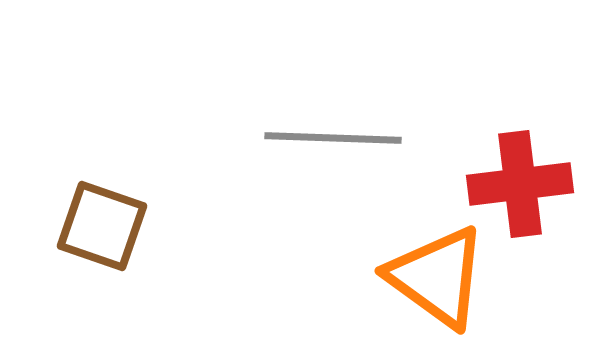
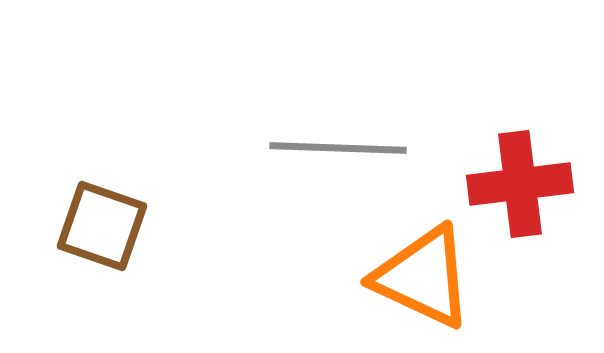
gray line: moved 5 px right, 10 px down
orange triangle: moved 14 px left; rotated 11 degrees counterclockwise
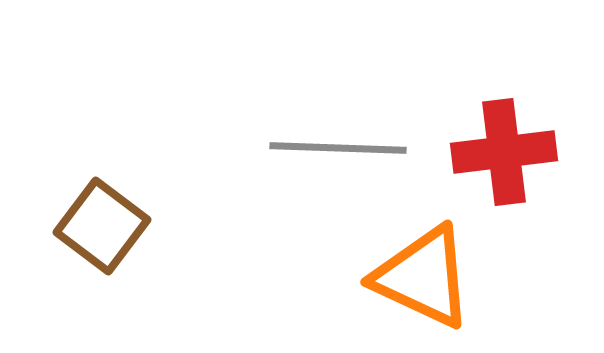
red cross: moved 16 px left, 32 px up
brown square: rotated 18 degrees clockwise
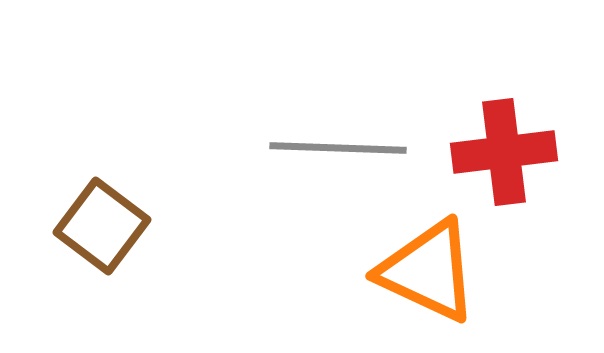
orange triangle: moved 5 px right, 6 px up
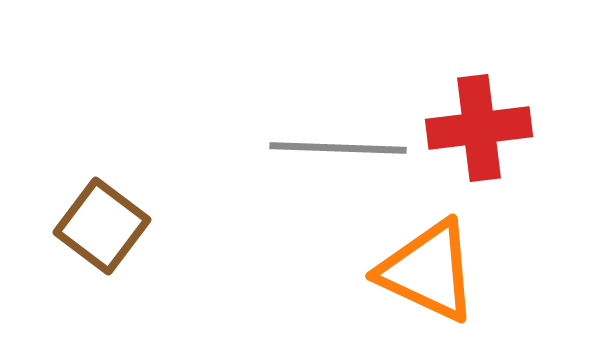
red cross: moved 25 px left, 24 px up
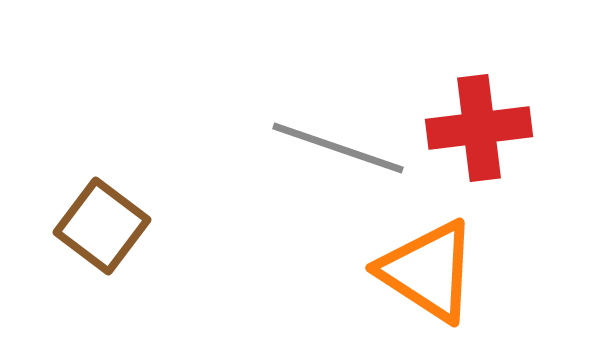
gray line: rotated 17 degrees clockwise
orange triangle: rotated 8 degrees clockwise
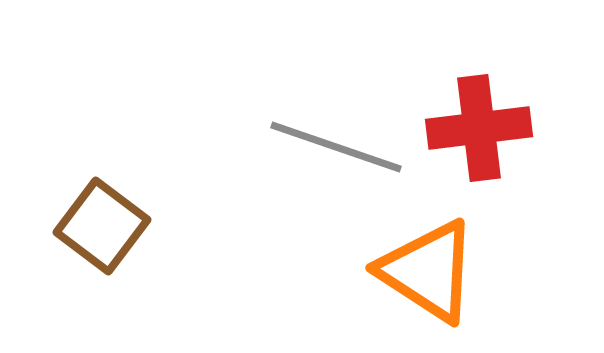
gray line: moved 2 px left, 1 px up
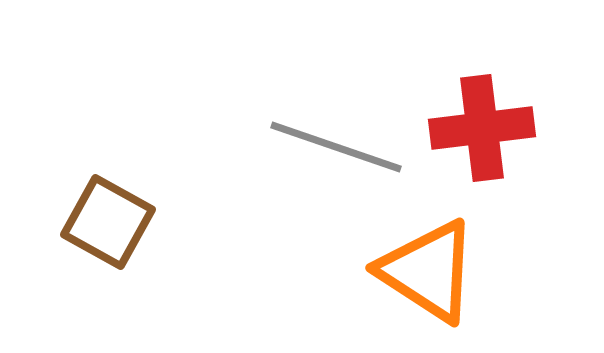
red cross: moved 3 px right
brown square: moved 6 px right, 4 px up; rotated 8 degrees counterclockwise
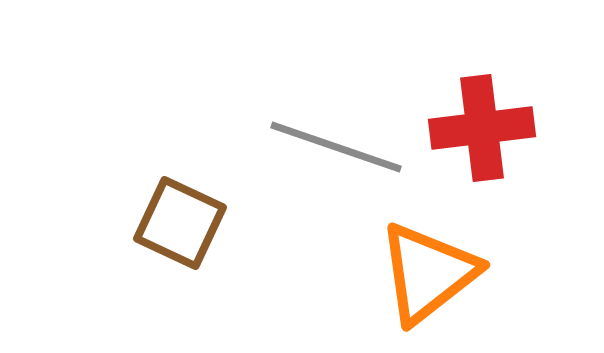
brown square: moved 72 px right, 1 px down; rotated 4 degrees counterclockwise
orange triangle: moved 2 px down; rotated 49 degrees clockwise
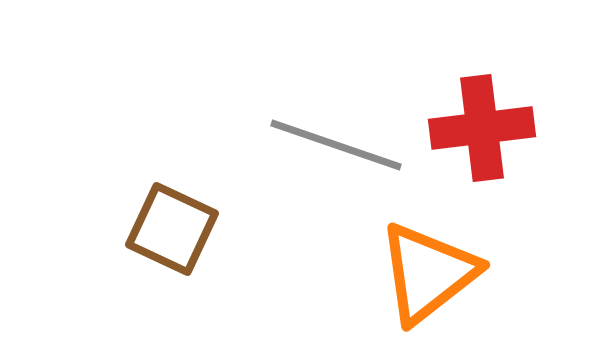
gray line: moved 2 px up
brown square: moved 8 px left, 6 px down
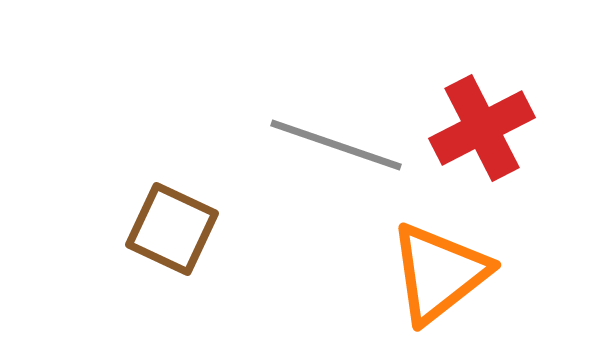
red cross: rotated 20 degrees counterclockwise
orange triangle: moved 11 px right
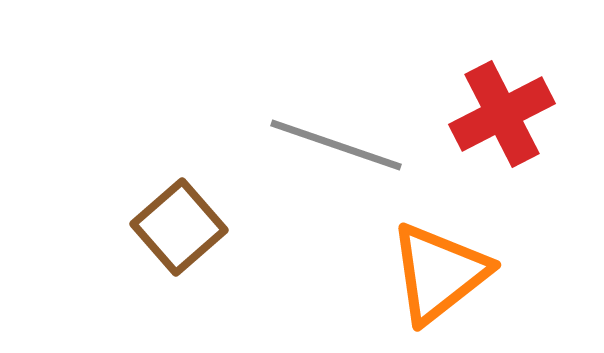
red cross: moved 20 px right, 14 px up
brown square: moved 7 px right, 2 px up; rotated 24 degrees clockwise
